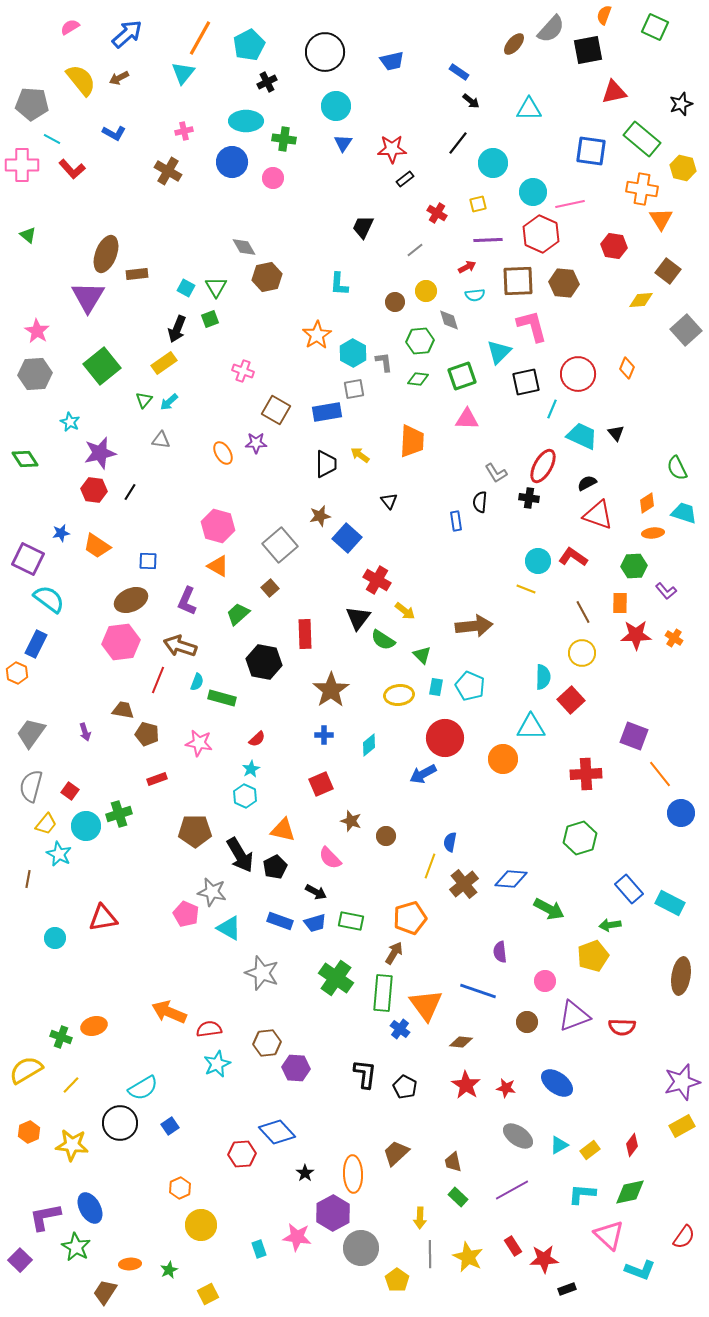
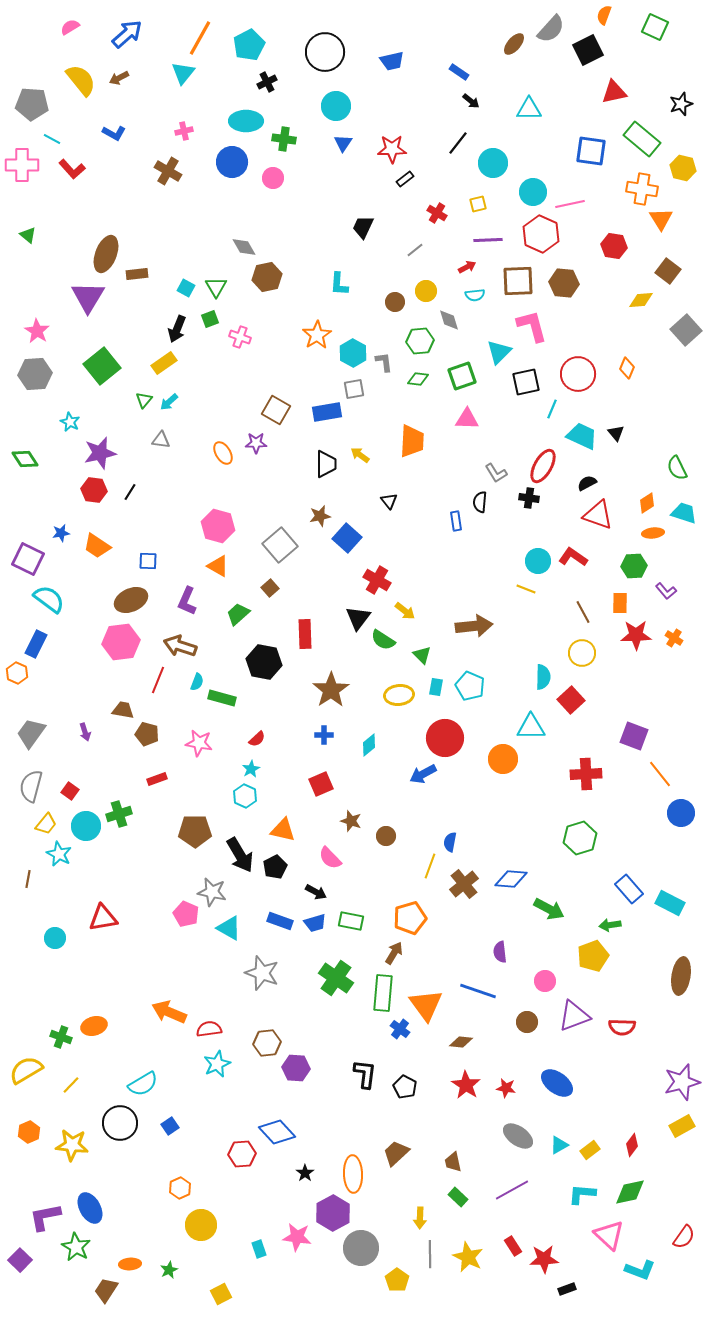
black square at (588, 50): rotated 16 degrees counterclockwise
pink cross at (243, 371): moved 3 px left, 34 px up
cyan semicircle at (143, 1088): moved 4 px up
brown trapezoid at (105, 1292): moved 1 px right, 2 px up
yellow square at (208, 1294): moved 13 px right
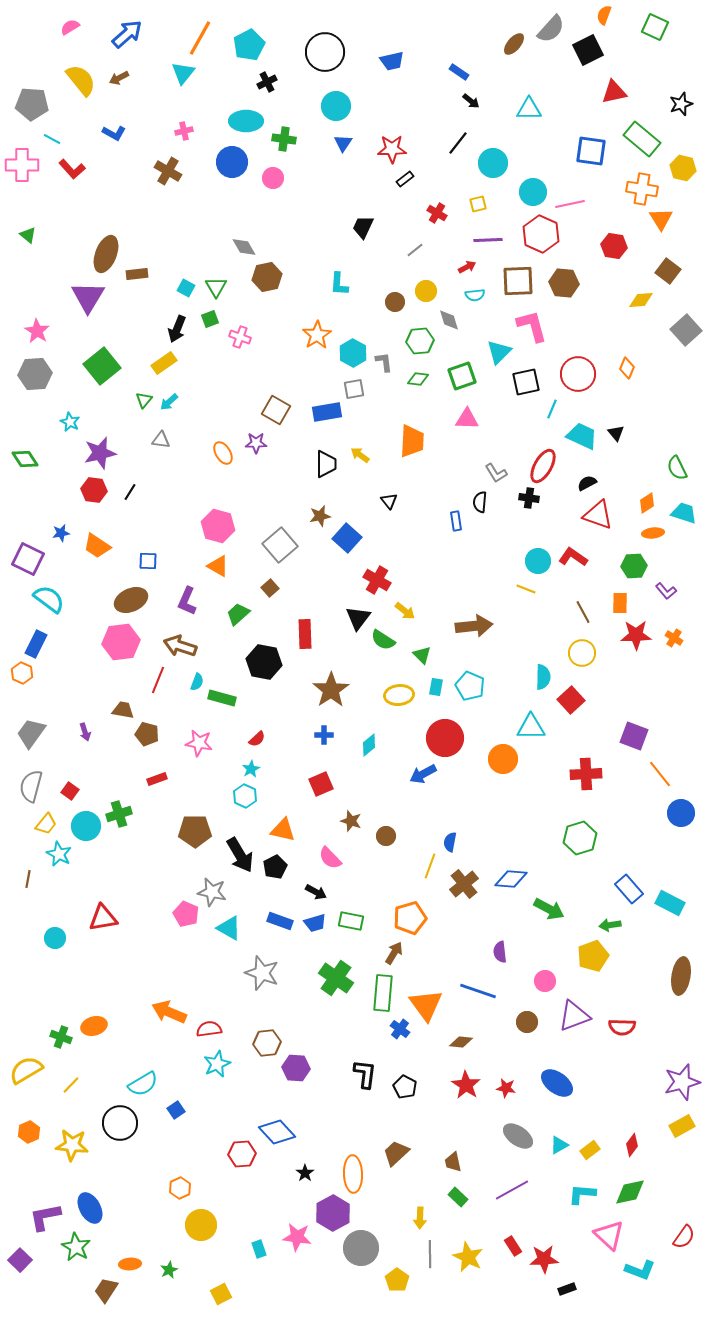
orange hexagon at (17, 673): moved 5 px right
blue square at (170, 1126): moved 6 px right, 16 px up
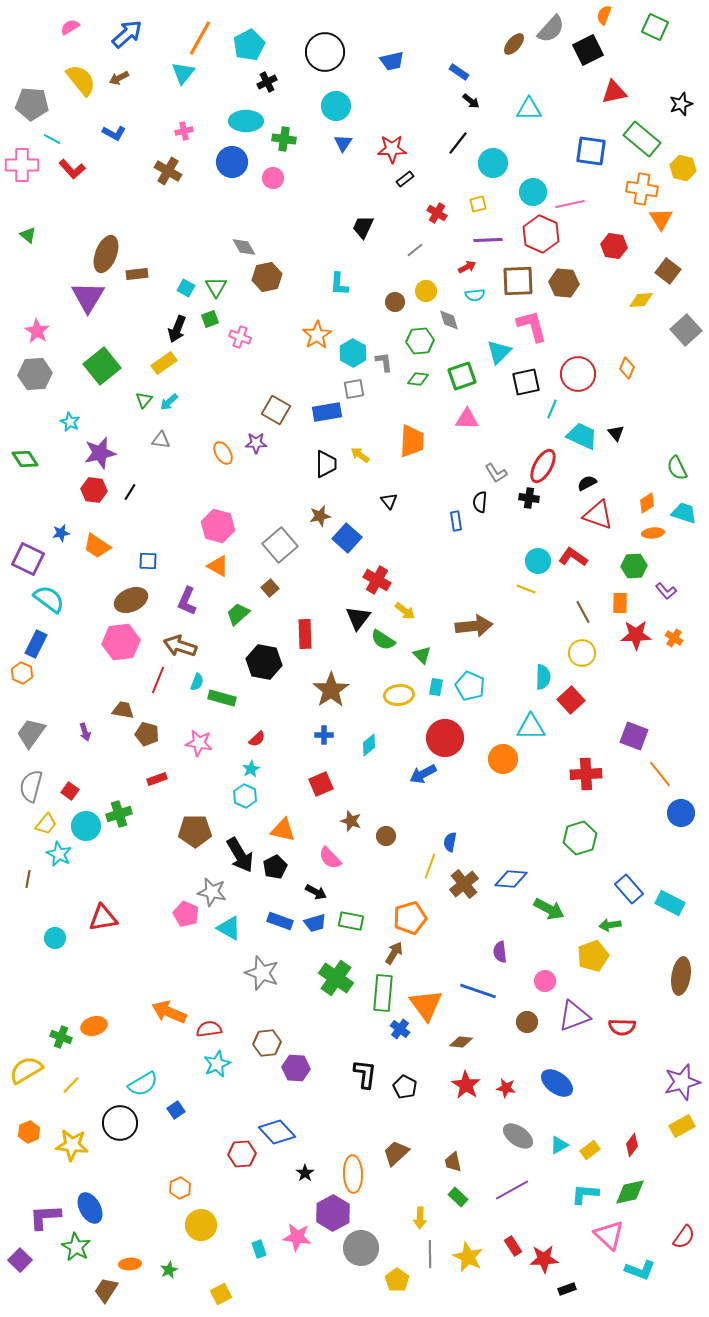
cyan L-shape at (582, 1194): moved 3 px right
purple L-shape at (45, 1217): rotated 8 degrees clockwise
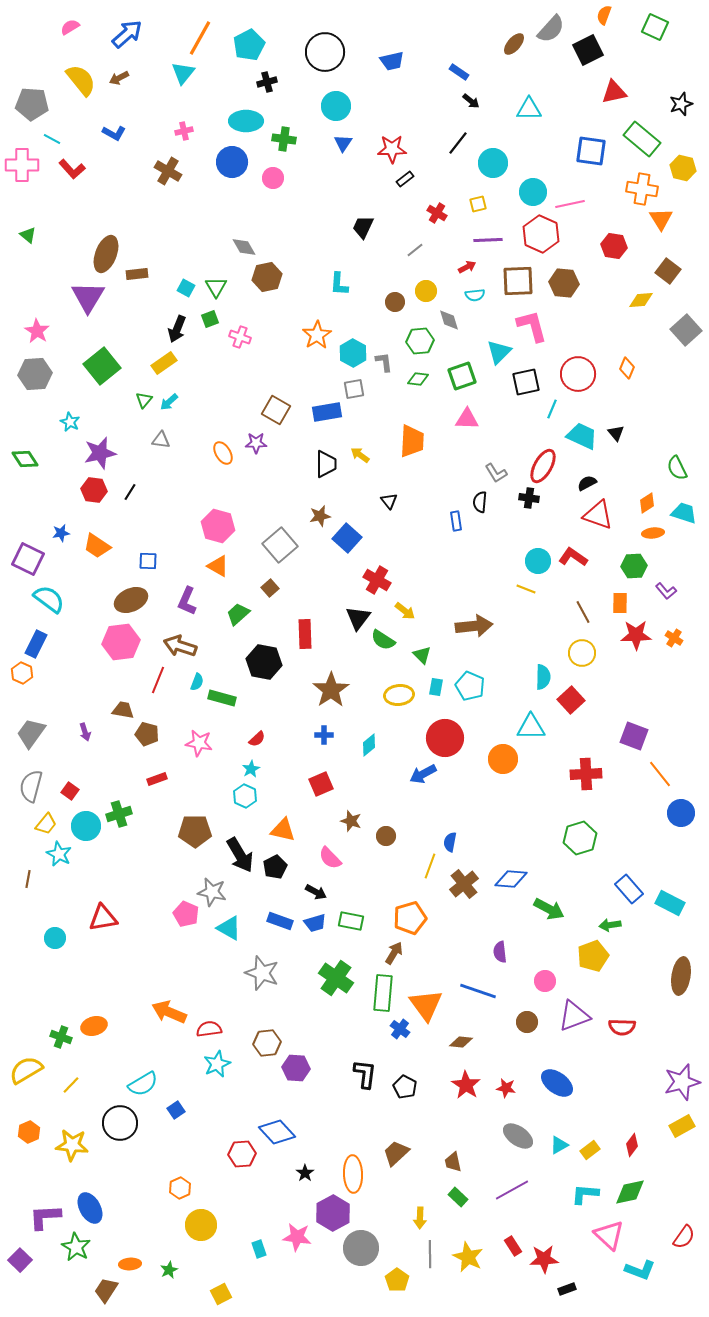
black cross at (267, 82): rotated 12 degrees clockwise
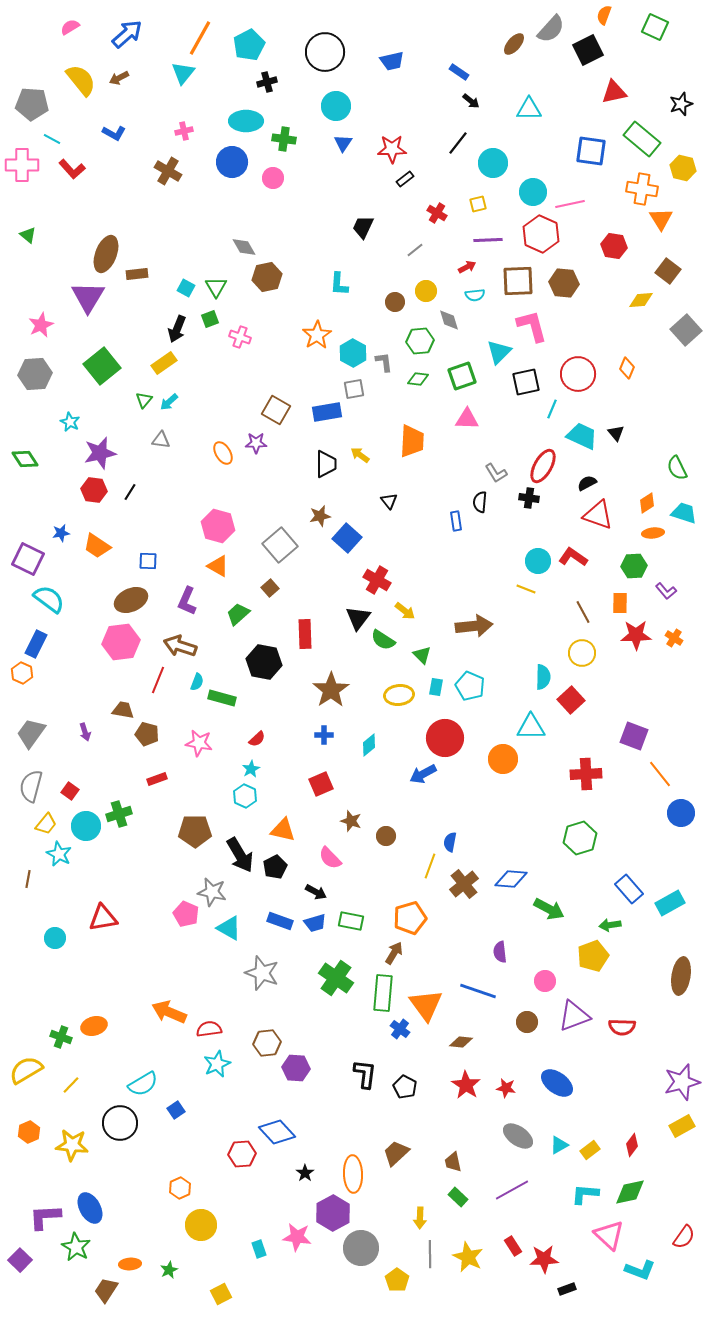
pink star at (37, 331): moved 4 px right, 6 px up; rotated 15 degrees clockwise
cyan rectangle at (670, 903): rotated 56 degrees counterclockwise
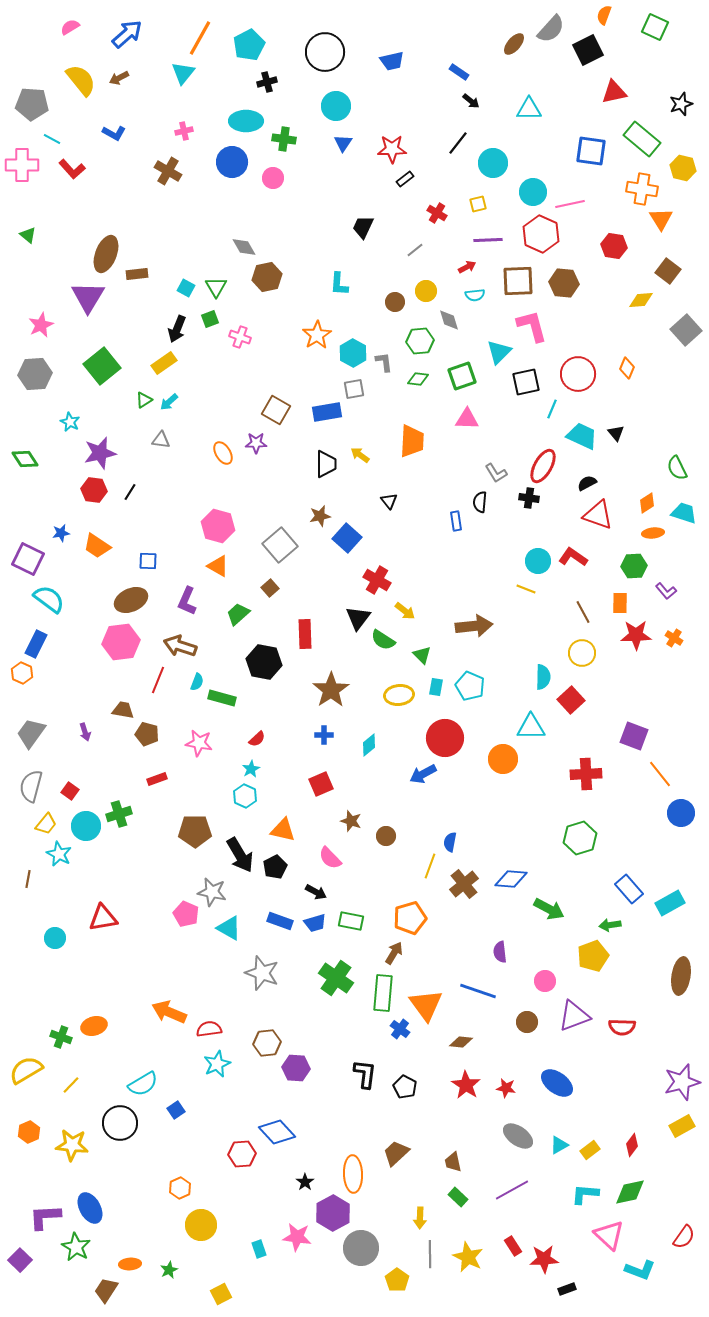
green triangle at (144, 400): rotated 18 degrees clockwise
black star at (305, 1173): moved 9 px down
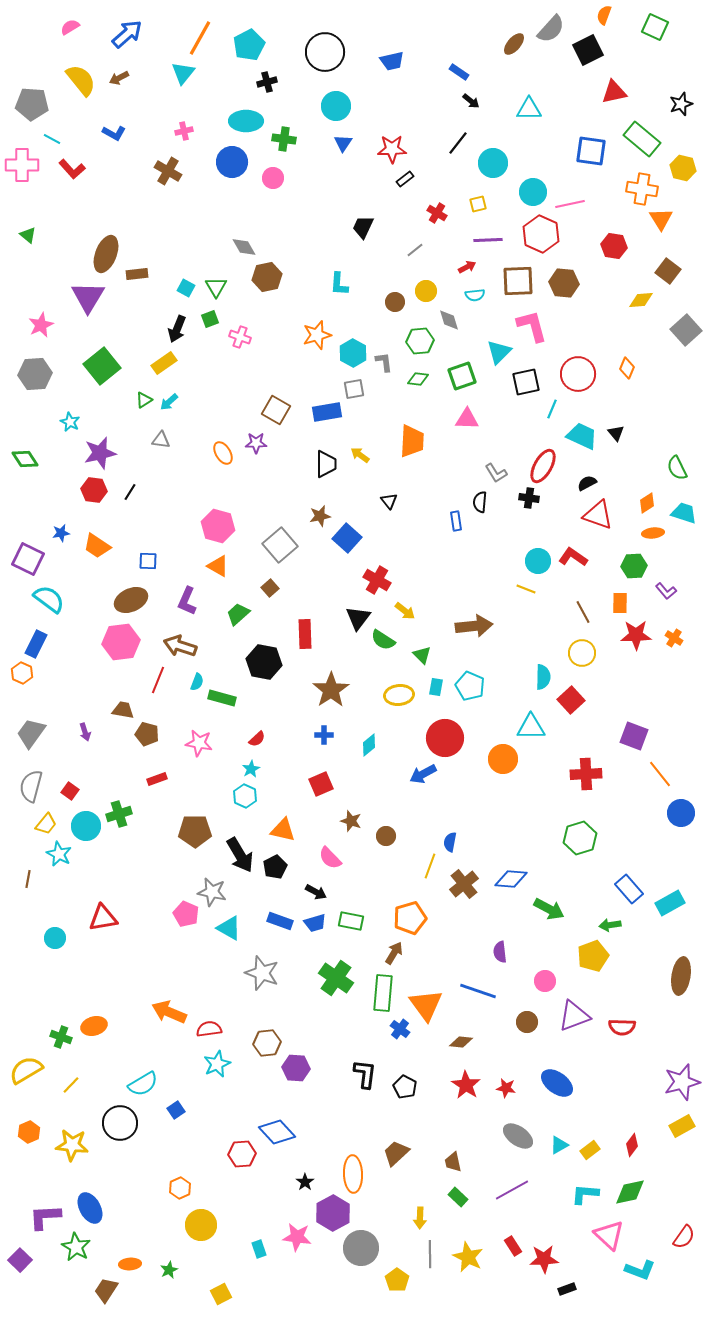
orange star at (317, 335): rotated 16 degrees clockwise
